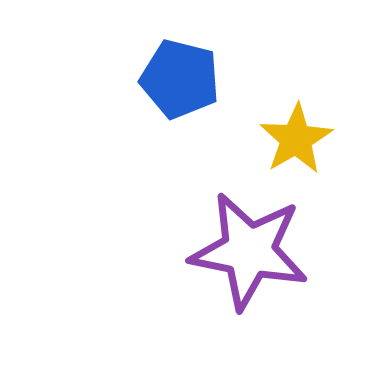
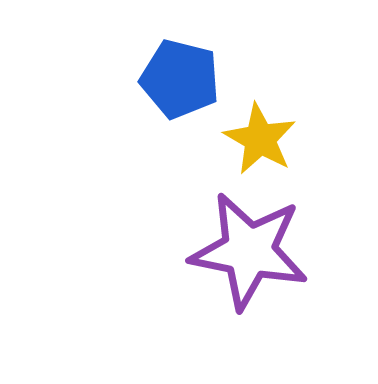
yellow star: moved 36 px left; rotated 12 degrees counterclockwise
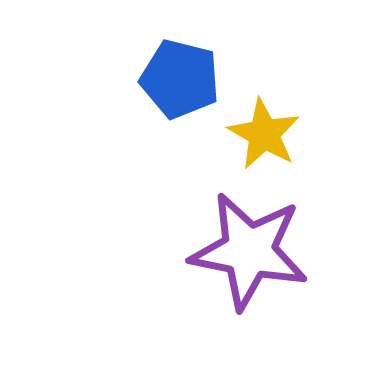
yellow star: moved 4 px right, 5 px up
